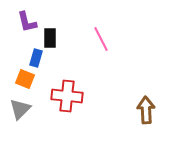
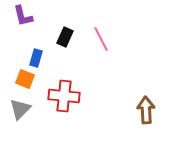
purple L-shape: moved 4 px left, 6 px up
black rectangle: moved 15 px right, 1 px up; rotated 24 degrees clockwise
red cross: moved 3 px left
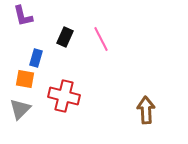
orange square: rotated 12 degrees counterclockwise
red cross: rotated 8 degrees clockwise
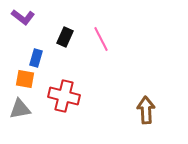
purple L-shape: moved 1 px down; rotated 40 degrees counterclockwise
gray triangle: rotated 35 degrees clockwise
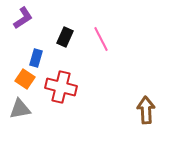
purple L-shape: moved 1 px down; rotated 70 degrees counterclockwise
orange square: rotated 24 degrees clockwise
red cross: moved 3 px left, 9 px up
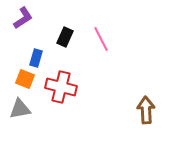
orange square: rotated 12 degrees counterclockwise
